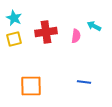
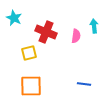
cyan arrow: rotated 56 degrees clockwise
red cross: rotated 30 degrees clockwise
yellow square: moved 15 px right, 14 px down
blue line: moved 2 px down
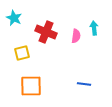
cyan arrow: moved 2 px down
yellow square: moved 7 px left
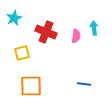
cyan star: rotated 21 degrees clockwise
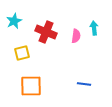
cyan star: moved 3 px down
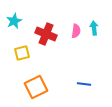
red cross: moved 2 px down
pink semicircle: moved 5 px up
orange square: moved 5 px right, 1 px down; rotated 25 degrees counterclockwise
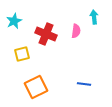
cyan arrow: moved 11 px up
yellow square: moved 1 px down
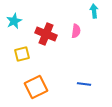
cyan arrow: moved 6 px up
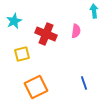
blue line: moved 1 px up; rotated 64 degrees clockwise
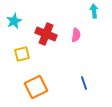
pink semicircle: moved 4 px down
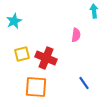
red cross: moved 24 px down
blue line: rotated 16 degrees counterclockwise
orange square: rotated 30 degrees clockwise
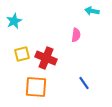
cyan arrow: moved 2 px left; rotated 72 degrees counterclockwise
